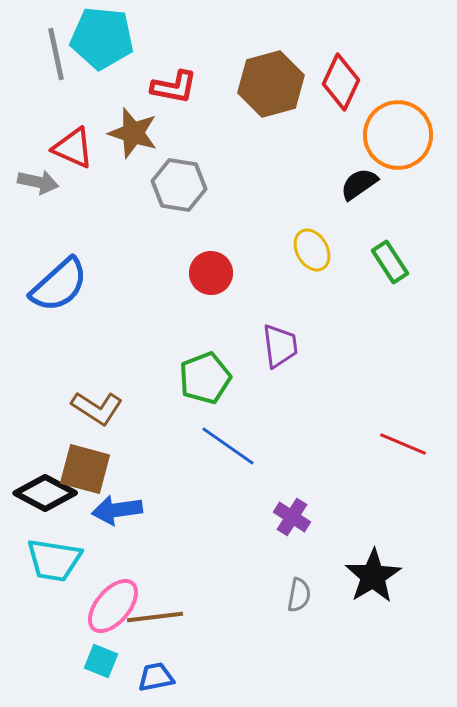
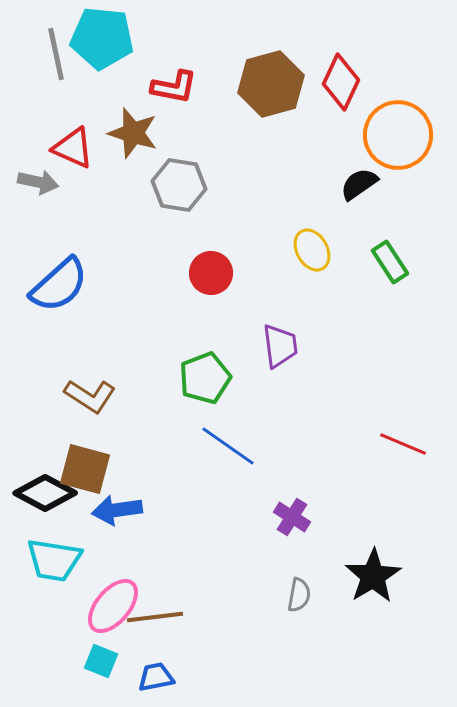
brown L-shape: moved 7 px left, 12 px up
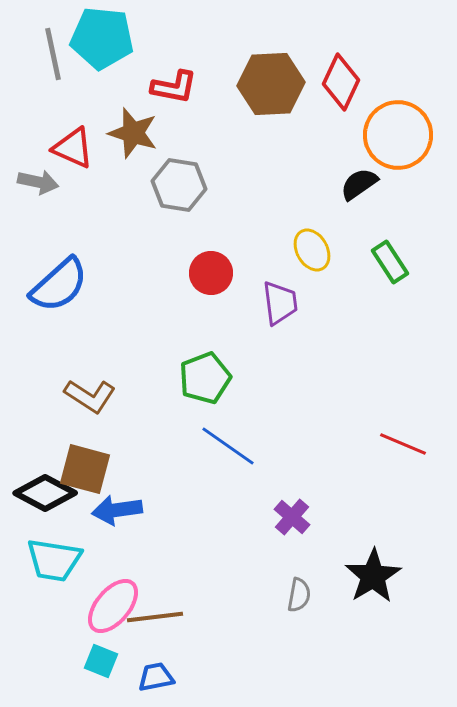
gray line: moved 3 px left
brown hexagon: rotated 12 degrees clockwise
purple trapezoid: moved 43 px up
purple cross: rotated 9 degrees clockwise
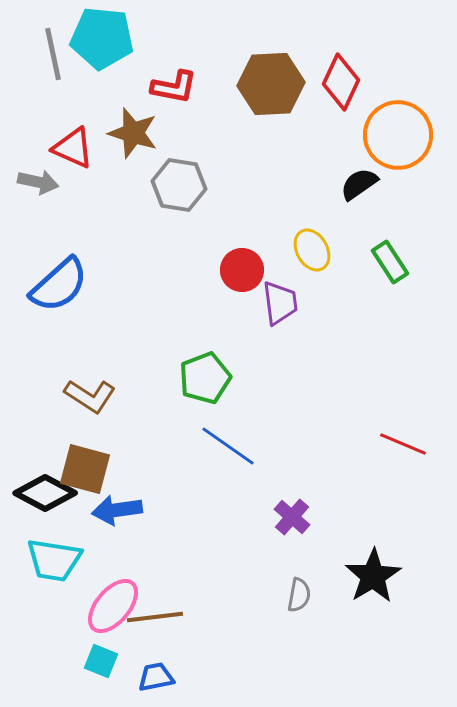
red circle: moved 31 px right, 3 px up
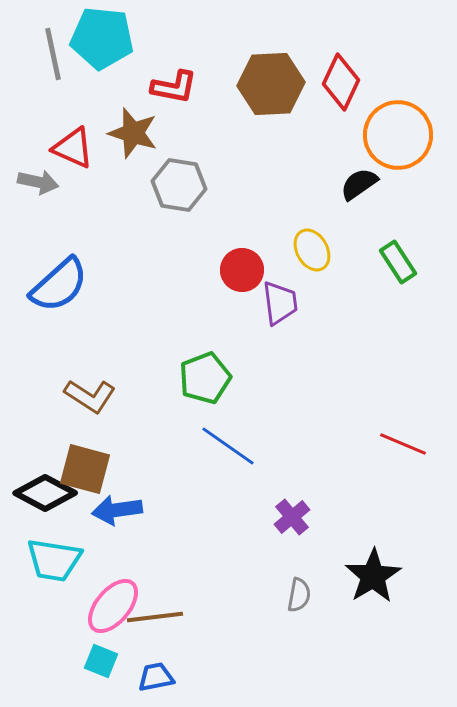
green rectangle: moved 8 px right
purple cross: rotated 9 degrees clockwise
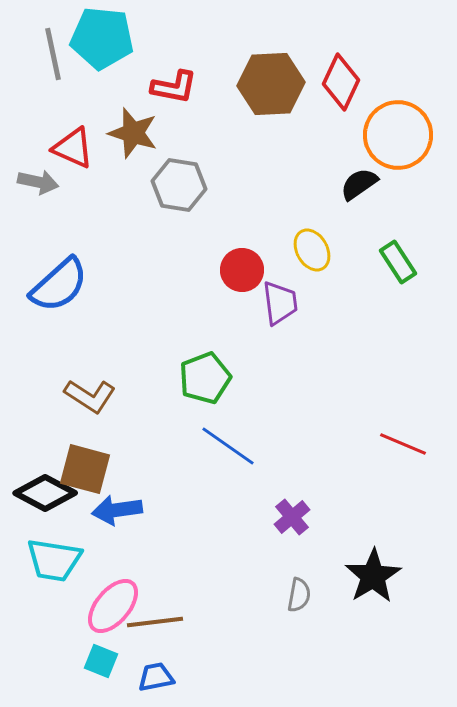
brown line: moved 5 px down
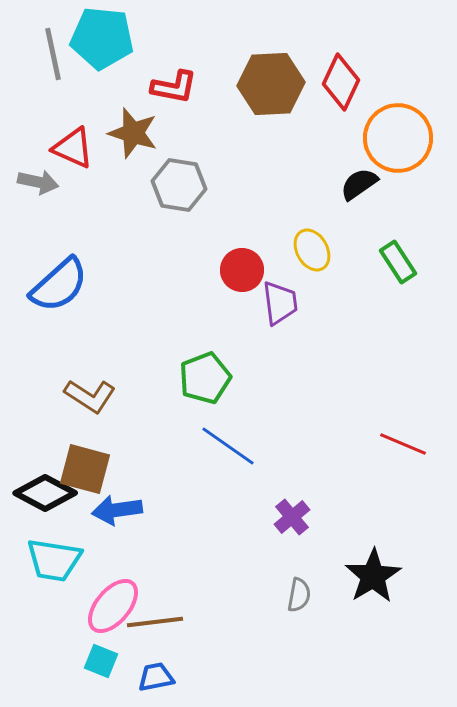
orange circle: moved 3 px down
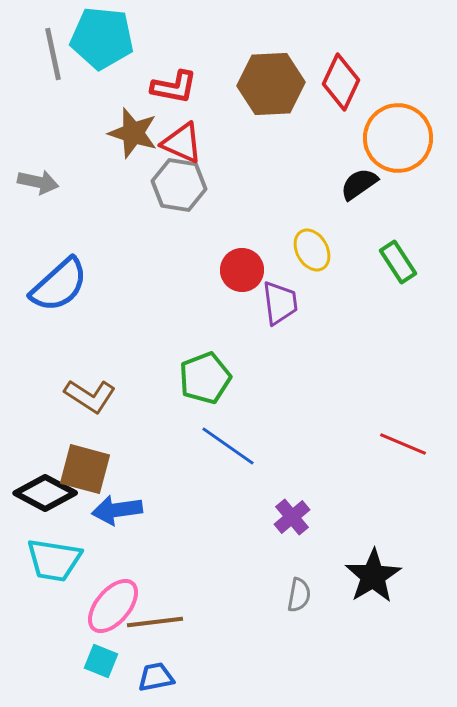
red triangle: moved 109 px right, 5 px up
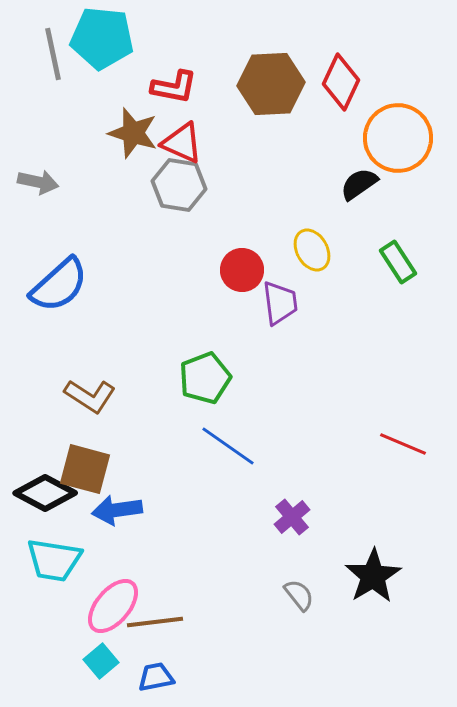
gray semicircle: rotated 48 degrees counterclockwise
cyan square: rotated 28 degrees clockwise
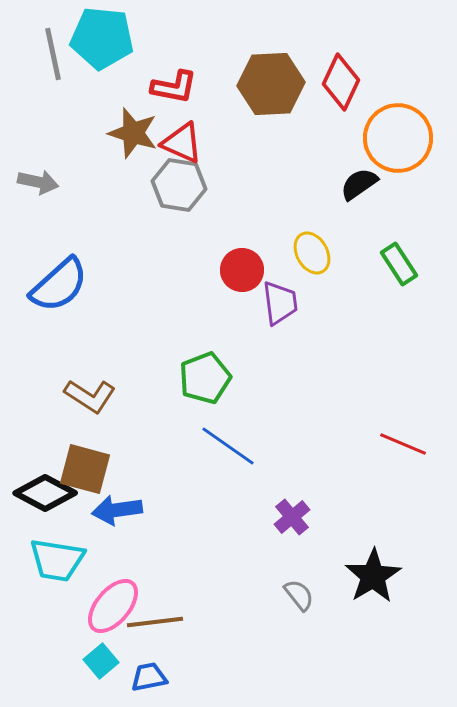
yellow ellipse: moved 3 px down
green rectangle: moved 1 px right, 2 px down
cyan trapezoid: moved 3 px right
blue trapezoid: moved 7 px left
